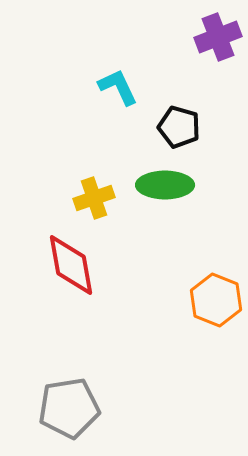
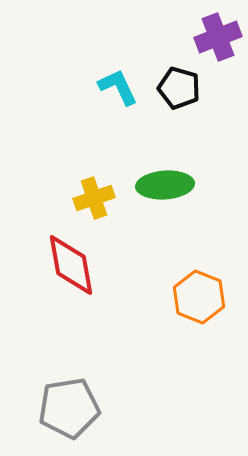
black pentagon: moved 39 px up
green ellipse: rotated 4 degrees counterclockwise
orange hexagon: moved 17 px left, 3 px up
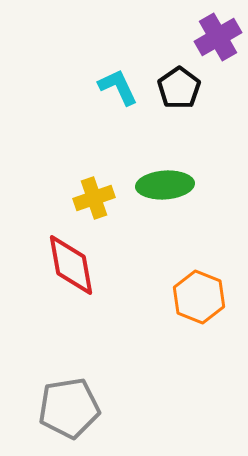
purple cross: rotated 9 degrees counterclockwise
black pentagon: rotated 21 degrees clockwise
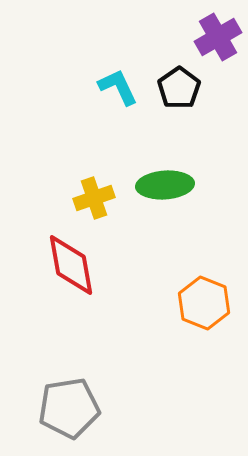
orange hexagon: moved 5 px right, 6 px down
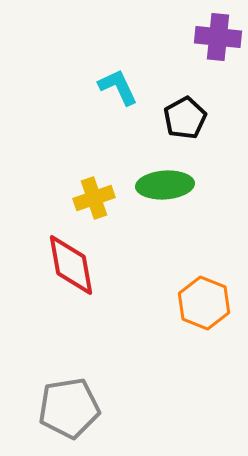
purple cross: rotated 36 degrees clockwise
black pentagon: moved 6 px right, 30 px down; rotated 6 degrees clockwise
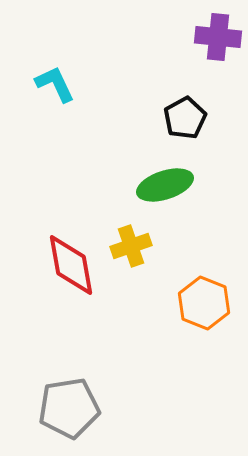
cyan L-shape: moved 63 px left, 3 px up
green ellipse: rotated 14 degrees counterclockwise
yellow cross: moved 37 px right, 48 px down
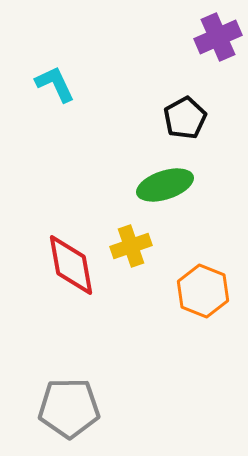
purple cross: rotated 30 degrees counterclockwise
orange hexagon: moved 1 px left, 12 px up
gray pentagon: rotated 8 degrees clockwise
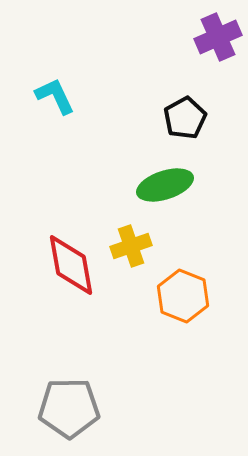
cyan L-shape: moved 12 px down
orange hexagon: moved 20 px left, 5 px down
